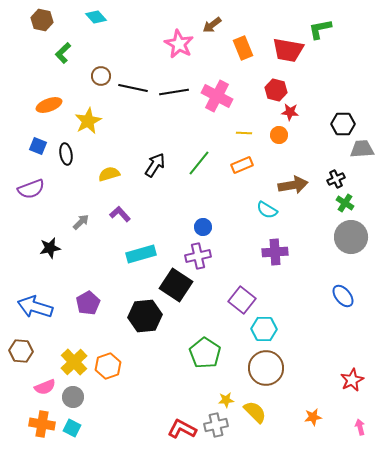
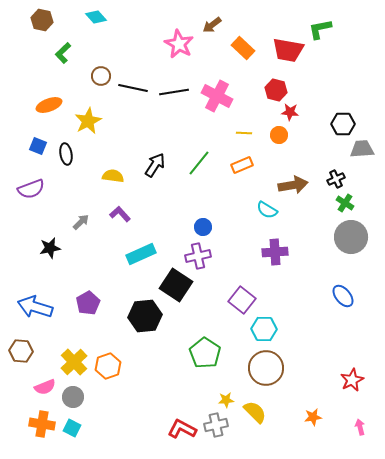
orange rectangle at (243, 48): rotated 25 degrees counterclockwise
yellow semicircle at (109, 174): moved 4 px right, 2 px down; rotated 25 degrees clockwise
cyan rectangle at (141, 254): rotated 8 degrees counterclockwise
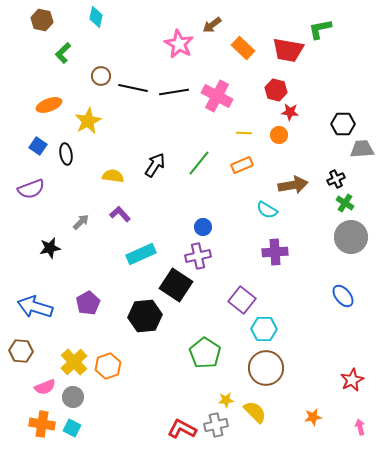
cyan diamond at (96, 17): rotated 55 degrees clockwise
blue square at (38, 146): rotated 12 degrees clockwise
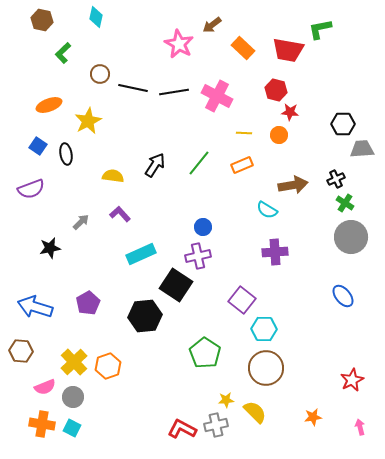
brown circle at (101, 76): moved 1 px left, 2 px up
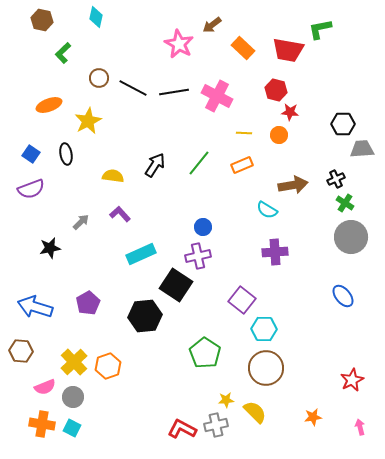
brown circle at (100, 74): moved 1 px left, 4 px down
black line at (133, 88): rotated 16 degrees clockwise
blue square at (38, 146): moved 7 px left, 8 px down
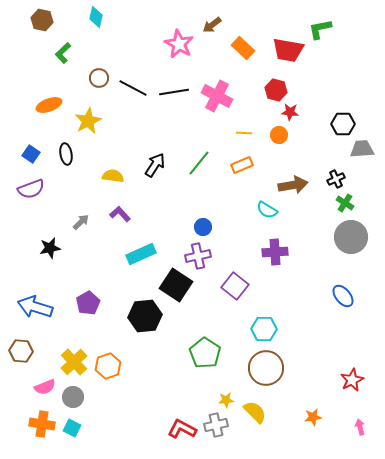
purple square at (242, 300): moved 7 px left, 14 px up
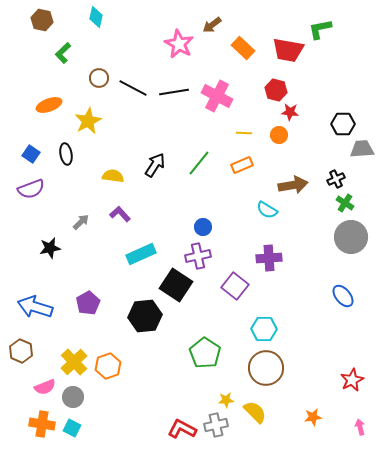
purple cross at (275, 252): moved 6 px left, 6 px down
brown hexagon at (21, 351): rotated 20 degrees clockwise
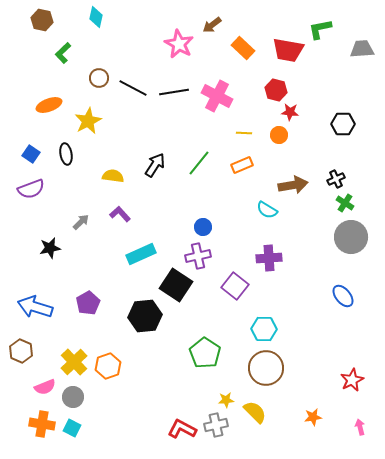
gray trapezoid at (362, 149): moved 100 px up
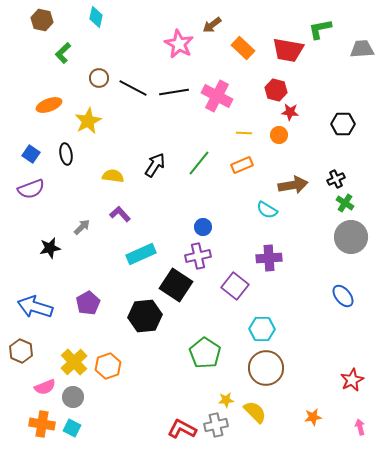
gray arrow at (81, 222): moved 1 px right, 5 px down
cyan hexagon at (264, 329): moved 2 px left
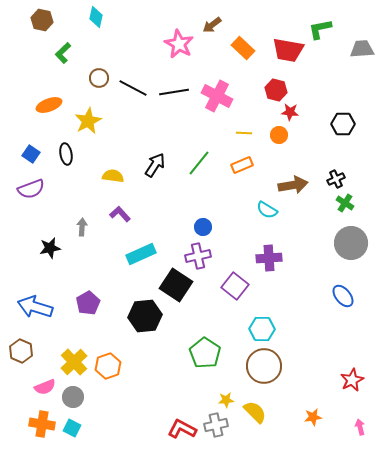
gray arrow at (82, 227): rotated 42 degrees counterclockwise
gray circle at (351, 237): moved 6 px down
brown circle at (266, 368): moved 2 px left, 2 px up
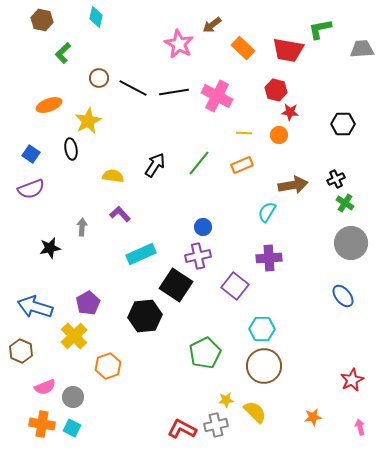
black ellipse at (66, 154): moved 5 px right, 5 px up
cyan semicircle at (267, 210): moved 2 px down; rotated 90 degrees clockwise
green pentagon at (205, 353): rotated 12 degrees clockwise
yellow cross at (74, 362): moved 26 px up
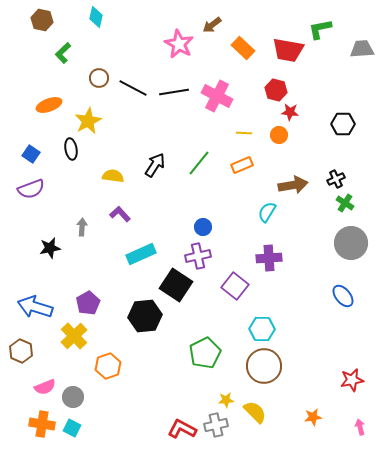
red star at (352, 380): rotated 15 degrees clockwise
